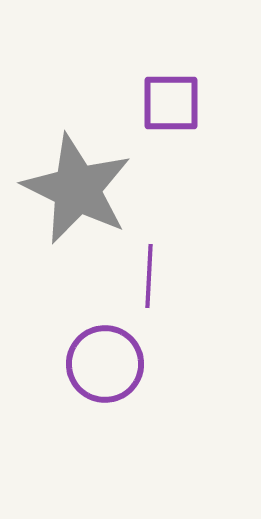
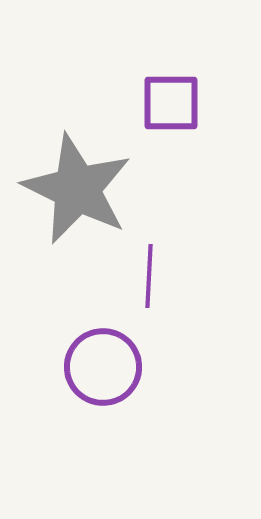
purple circle: moved 2 px left, 3 px down
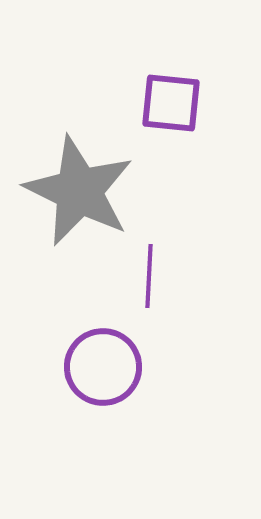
purple square: rotated 6 degrees clockwise
gray star: moved 2 px right, 2 px down
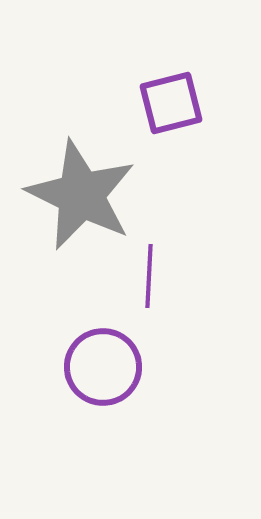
purple square: rotated 20 degrees counterclockwise
gray star: moved 2 px right, 4 px down
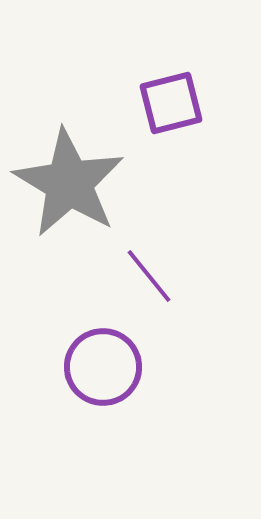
gray star: moved 12 px left, 12 px up; rotated 5 degrees clockwise
purple line: rotated 42 degrees counterclockwise
